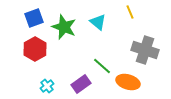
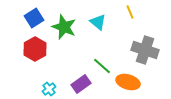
blue square: rotated 12 degrees counterclockwise
cyan cross: moved 2 px right, 3 px down
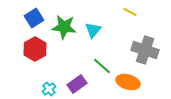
yellow line: rotated 40 degrees counterclockwise
cyan triangle: moved 5 px left, 8 px down; rotated 30 degrees clockwise
green star: rotated 15 degrees counterclockwise
purple rectangle: moved 4 px left
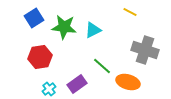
cyan triangle: rotated 24 degrees clockwise
red hexagon: moved 5 px right, 8 px down; rotated 20 degrees clockwise
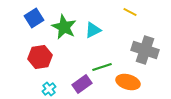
green star: rotated 20 degrees clockwise
green line: moved 1 px down; rotated 60 degrees counterclockwise
purple rectangle: moved 5 px right
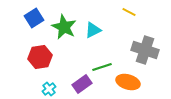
yellow line: moved 1 px left
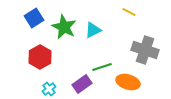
red hexagon: rotated 20 degrees counterclockwise
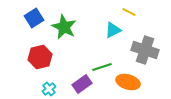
cyan triangle: moved 20 px right
red hexagon: rotated 15 degrees clockwise
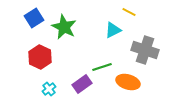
red hexagon: rotated 20 degrees counterclockwise
